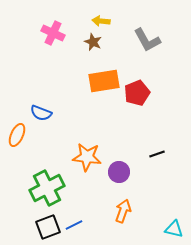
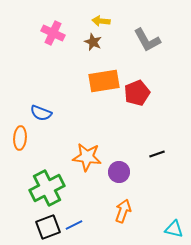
orange ellipse: moved 3 px right, 3 px down; rotated 20 degrees counterclockwise
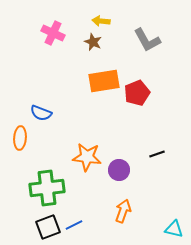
purple circle: moved 2 px up
green cross: rotated 20 degrees clockwise
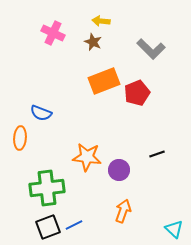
gray L-shape: moved 4 px right, 9 px down; rotated 16 degrees counterclockwise
orange rectangle: rotated 12 degrees counterclockwise
cyan triangle: rotated 30 degrees clockwise
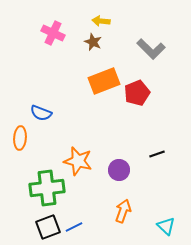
orange star: moved 9 px left, 4 px down; rotated 8 degrees clockwise
blue line: moved 2 px down
cyan triangle: moved 8 px left, 3 px up
